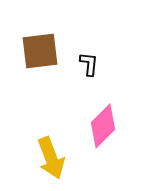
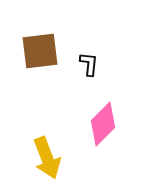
pink diamond: moved 2 px up
yellow arrow: moved 4 px left
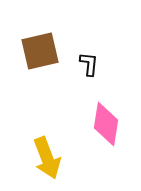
brown square: rotated 6 degrees counterclockwise
pink diamond: moved 3 px right; rotated 36 degrees counterclockwise
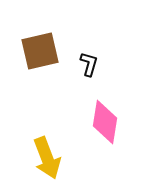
black L-shape: rotated 10 degrees clockwise
pink diamond: moved 1 px left, 2 px up
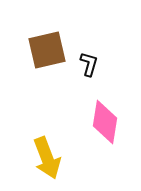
brown square: moved 7 px right, 1 px up
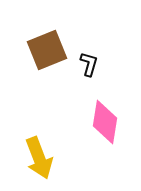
brown square: rotated 9 degrees counterclockwise
yellow arrow: moved 8 px left
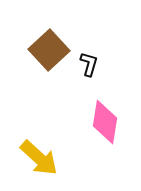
brown square: moved 2 px right; rotated 21 degrees counterclockwise
yellow arrow: rotated 27 degrees counterclockwise
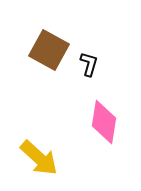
brown square: rotated 18 degrees counterclockwise
pink diamond: moved 1 px left
